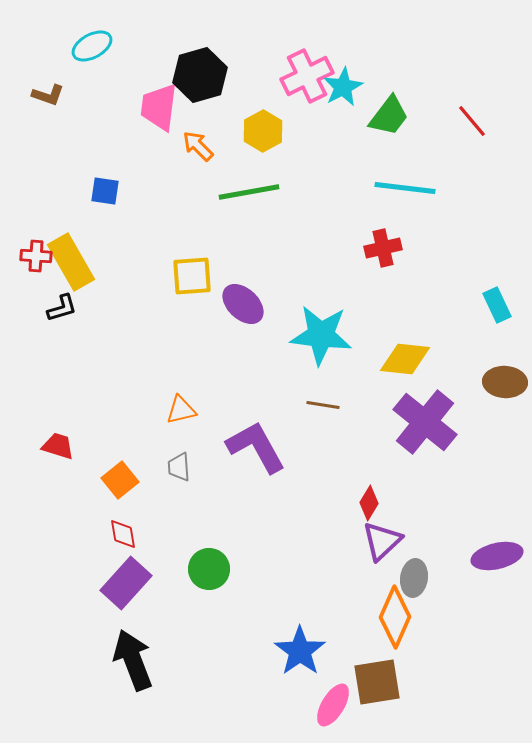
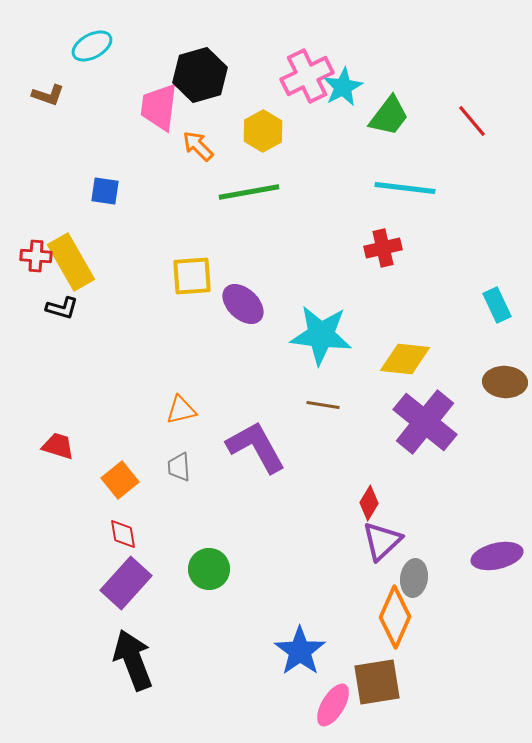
black L-shape at (62, 308): rotated 32 degrees clockwise
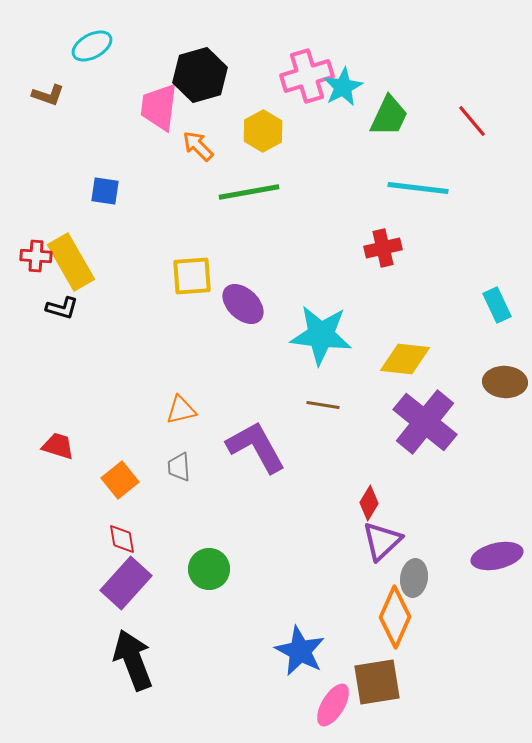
pink cross at (307, 76): rotated 9 degrees clockwise
green trapezoid at (389, 116): rotated 12 degrees counterclockwise
cyan line at (405, 188): moved 13 px right
red diamond at (123, 534): moved 1 px left, 5 px down
blue star at (300, 651): rotated 9 degrees counterclockwise
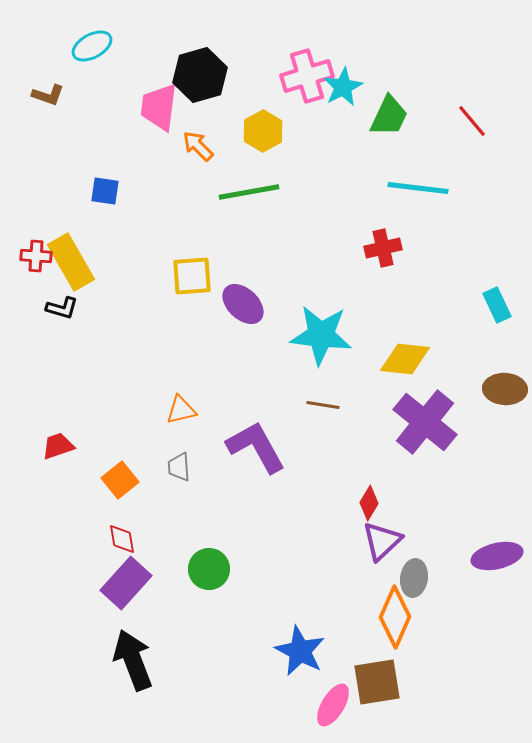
brown ellipse at (505, 382): moved 7 px down
red trapezoid at (58, 446): rotated 36 degrees counterclockwise
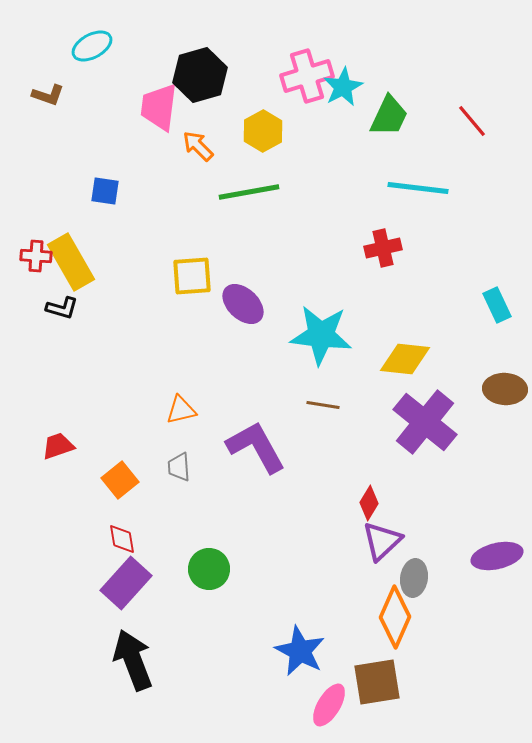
pink ellipse at (333, 705): moved 4 px left
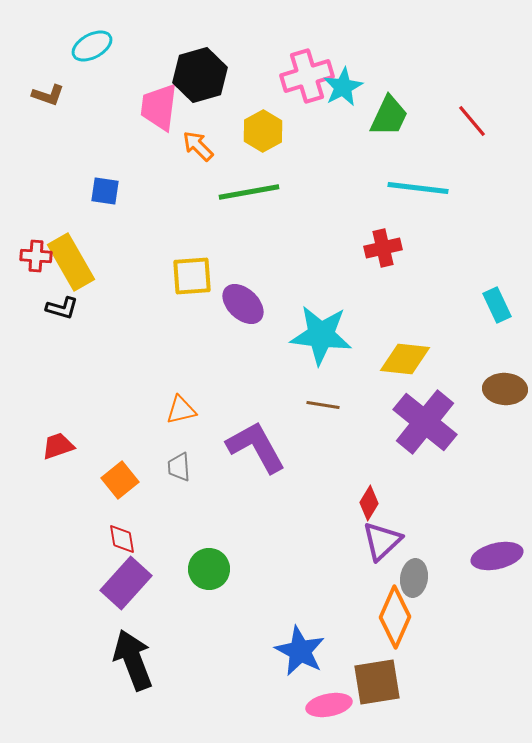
pink ellipse at (329, 705): rotated 48 degrees clockwise
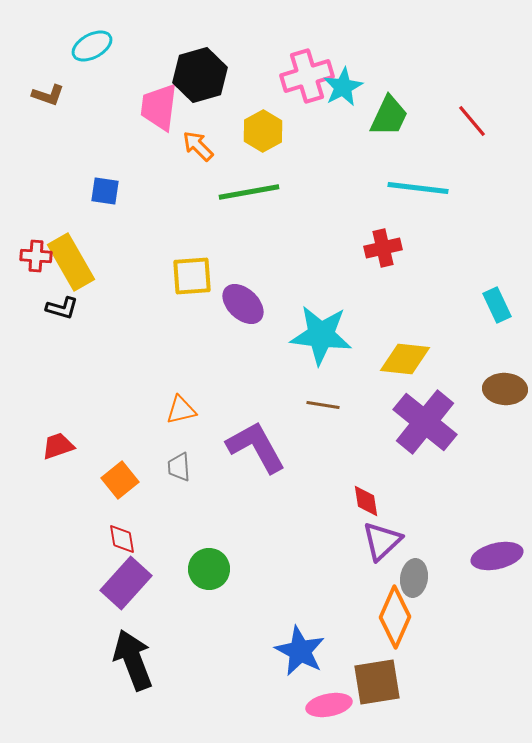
red diamond at (369, 503): moved 3 px left, 2 px up; rotated 40 degrees counterclockwise
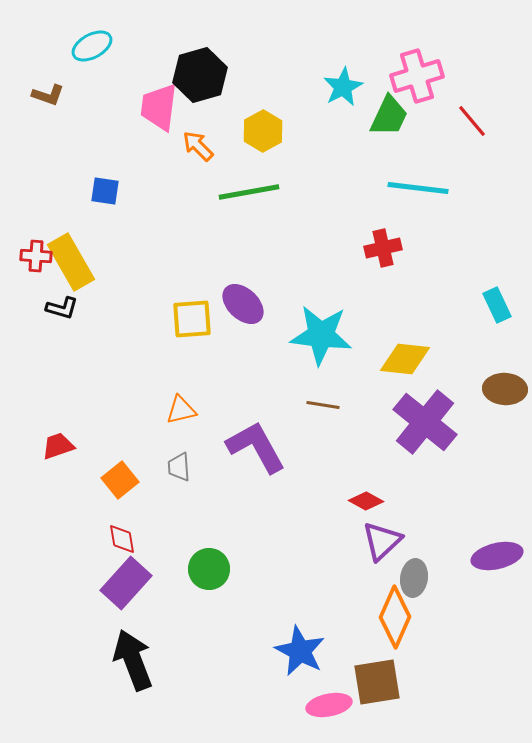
pink cross at (307, 76): moved 110 px right
yellow square at (192, 276): moved 43 px down
red diamond at (366, 501): rotated 52 degrees counterclockwise
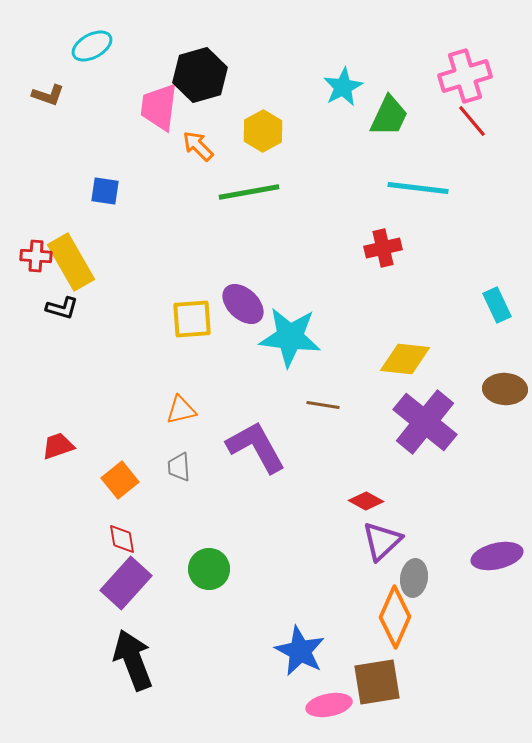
pink cross at (417, 76): moved 48 px right
cyan star at (321, 335): moved 31 px left, 2 px down
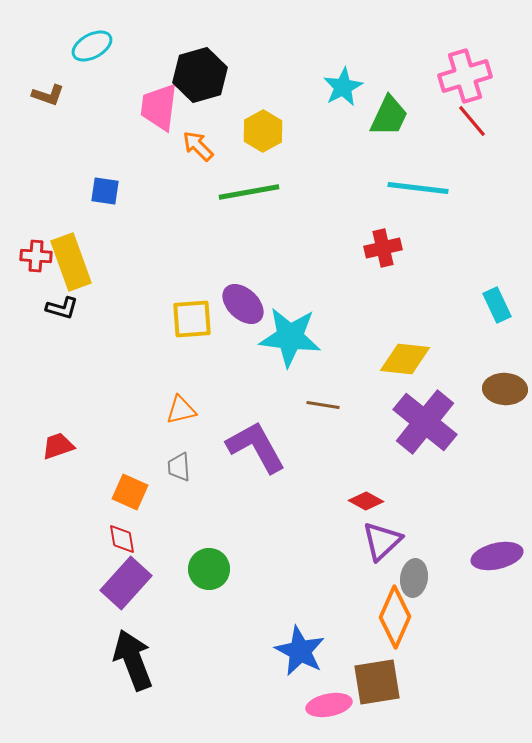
yellow rectangle at (71, 262): rotated 10 degrees clockwise
orange square at (120, 480): moved 10 px right, 12 px down; rotated 27 degrees counterclockwise
